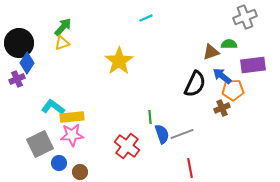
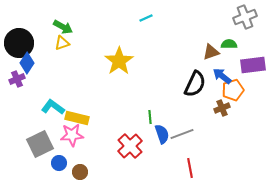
green arrow: rotated 78 degrees clockwise
orange pentagon: rotated 15 degrees counterclockwise
yellow rectangle: moved 5 px right, 1 px down; rotated 20 degrees clockwise
red cross: moved 3 px right; rotated 10 degrees clockwise
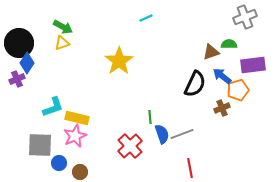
orange pentagon: moved 5 px right
cyan L-shape: rotated 125 degrees clockwise
pink star: moved 3 px right, 1 px down; rotated 20 degrees counterclockwise
gray square: moved 1 px down; rotated 28 degrees clockwise
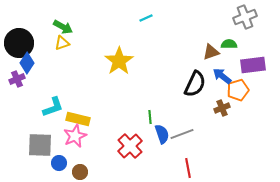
yellow rectangle: moved 1 px right, 1 px down
red line: moved 2 px left
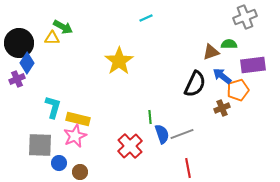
yellow triangle: moved 10 px left, 5 px up; rotated 21 degrees clockwise
cyan L-shape: rotated 55 degrees counterclockwise
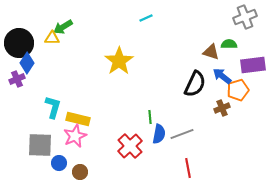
green arrow: rotated 120 degrees clockwise
brown triangle: rotated 36 degrees clockwise
blue semicircle: moved 3 px left; rotated 30 degrees clockwise
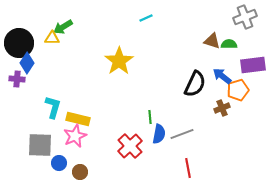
brown triangle: moved 1 px right, 11 px up
purple cross: rotated 28 degrees clockwise
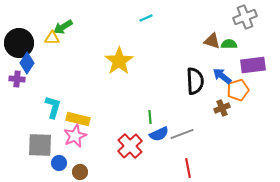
black semicircle: moved 3 px up; rotated 28 degrees counterclockwise
blue semicircle: rotated 54 degrees clockwise
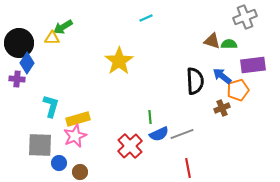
cyan L-shape: moved 2 px left, 1 px up
yellow rectangle: rotated 30 degrees counterclockwise
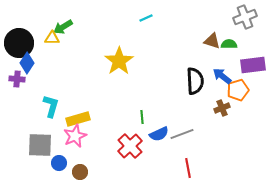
green line: moved 8 px left
